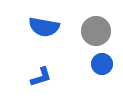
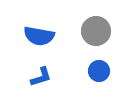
blue semicircle: moved 5 px left, 9 px down
blue circle: moved 3 px left, 7 px down
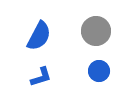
blue semicircle: rotated 72 degrees counterclockwise
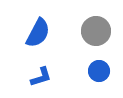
blue semicircle: moved 1 px left, 3 px up
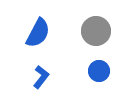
blue L-shape: rotated 35 degrees counterclockwise
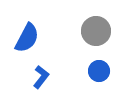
blue semicircle: moved 11 px left, 5 px down
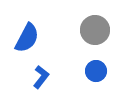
gray circle: moved 1 px left, 1 px up
blue circle: moved 3 px left
